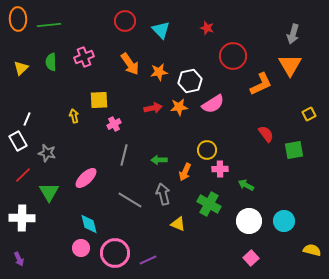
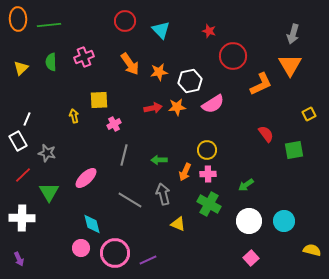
red star at (207, 28): moved 2 px right, 3 px down
orange star at (179, 107): moved 2 px left
pink cross at (220, 169): moved 12 px left, 5 px down
green arrow at (246, 185): rotated 63 degrees counterclockwise
cyan diamond at (89, 224): moved 3 px right
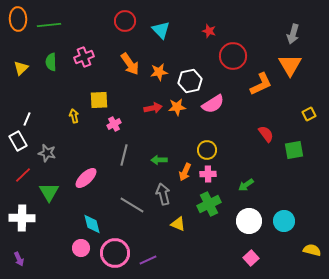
gray line at (130, 200): moved 2 px right, 5 px down
green cross at (209, 204): rotated 35 degrees clockwise
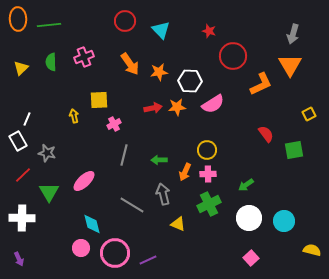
white hexagon at (190, 81): rotated 15 degrees clockwise
pink ellipse at (86, 178): moved 2 px left, 3 px down
white circle at (249, 221): moved 3 px up
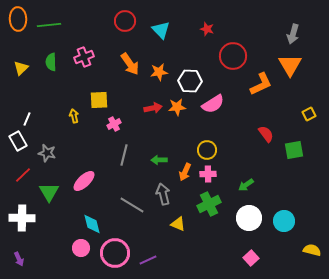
red star at (209, 31): moved 2 px left, 2 px up
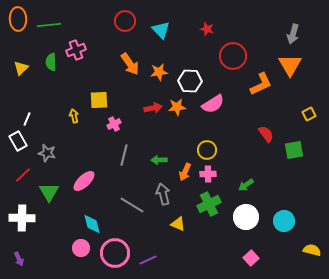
pink cross at (84, 57): moved 8 px left, 7 px up
white circle at (249, 218): moved 3 px left, 1 px up
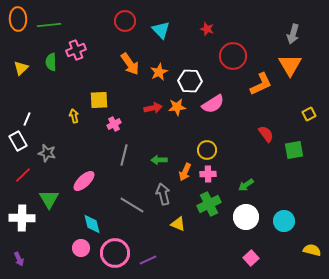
orange star at (159, 72): rotated 18 degrees counterclockwise
green triangle at (49, 192): moved 7 px down
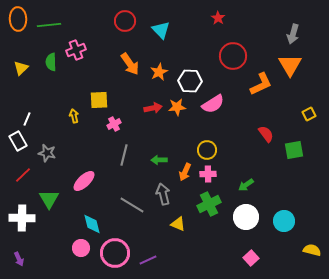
red star at (207, 29): moved 11 px right, 11 px up; rotated 16 degrees clockwise
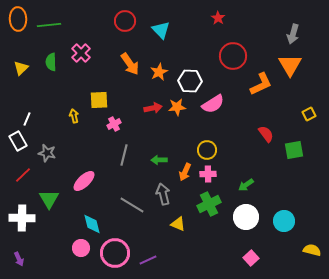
pink cross at (76, 50): moved 5 px right, 3 px down; rotated 24 degrees counterclockwise
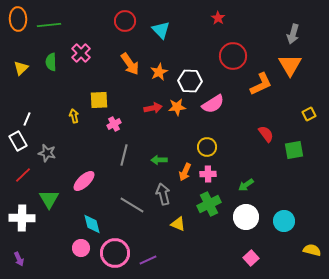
yellow circle at (207, 150): moved 3 px up
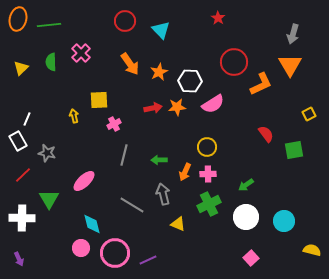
orange ellipse at (18, 19): rotated 15 degrees clockwise
red circle at (233, 56): moved 1 px right, 6 px down
